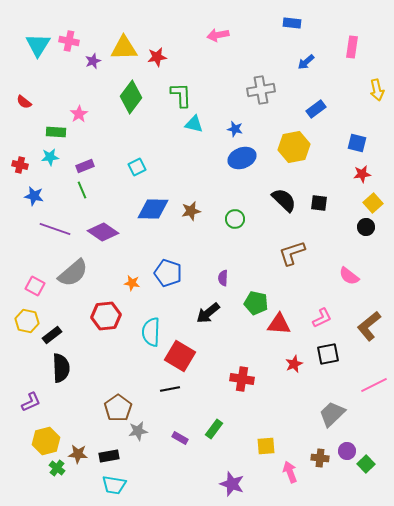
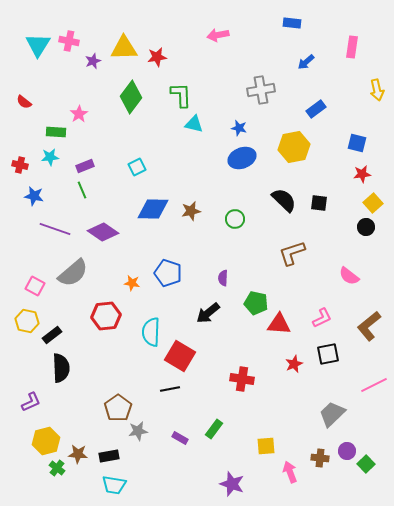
blue star at (235, 129): moved 4 px right, 1 px up
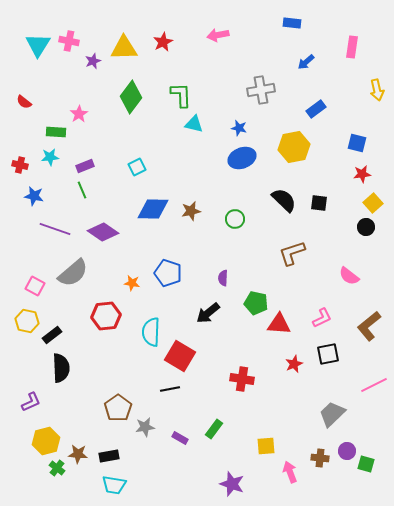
red star at (157, 57): moved 6 px right, 15 px up; rotated 18 degrees counterclockwise
gray star at (138, 431): moved 7 px right, 4 px up
green square at (366, 464): rotated 30 degrees counterclockwise
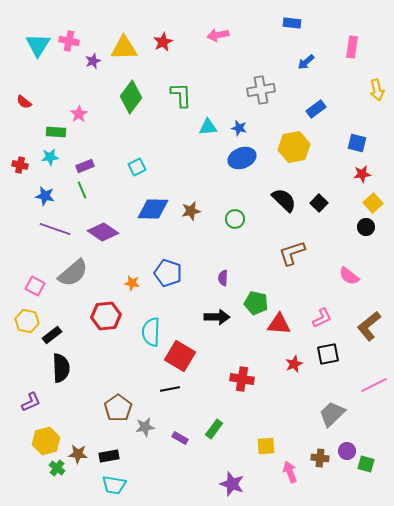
cyan triangle at (194, 124): moved 14 px right, 3 px down; rotated 18 degrees counterclockwise
blue star at (34, 196): moved 11 px right
black square at (319, 203): rotated 36 degrees clockwise
black arrow at (208, 313): moved 9 px right, 4 px down; rotated 140 degrees counterclockwise
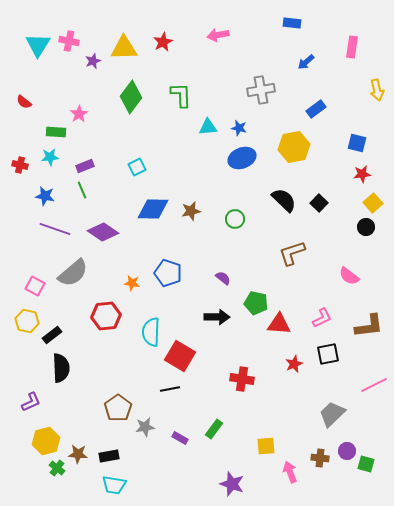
purple semicircle at (223, 278): rotated 126 degrees clockwise
brown L-shape at (369, 326): rotated 148 degrees counterclockwise
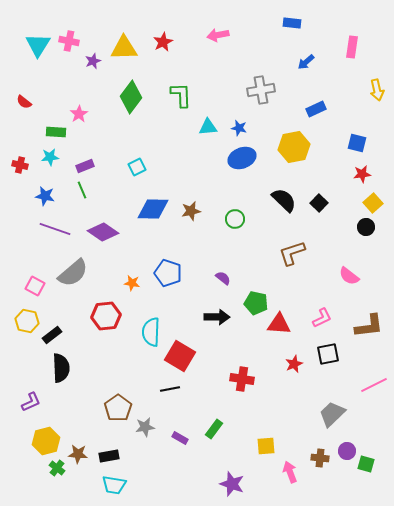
blue rectangle at (316, 109): rotated 12 degrees clockwise
